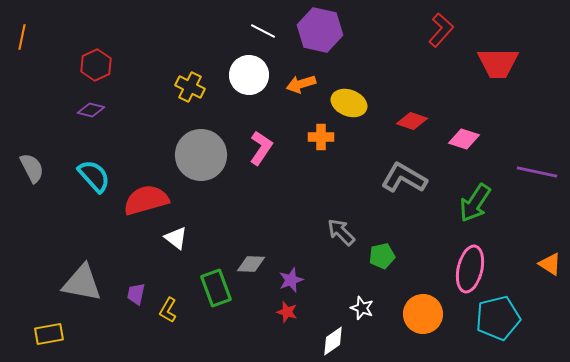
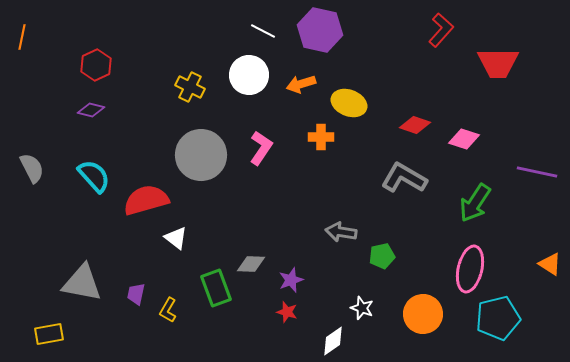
red diamond: moved 3 px right, 4 px down
gray arrow: rotated 36 degrees counterclockwise
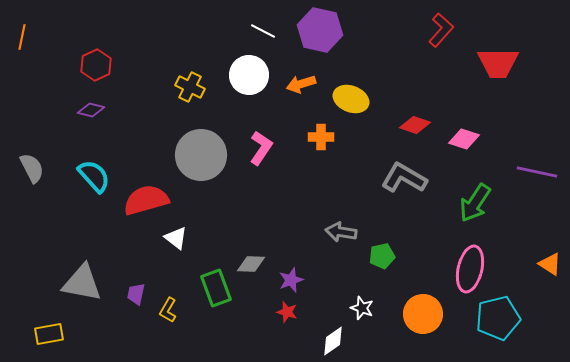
yellow ellipse: moved 2 px right, 4 px up
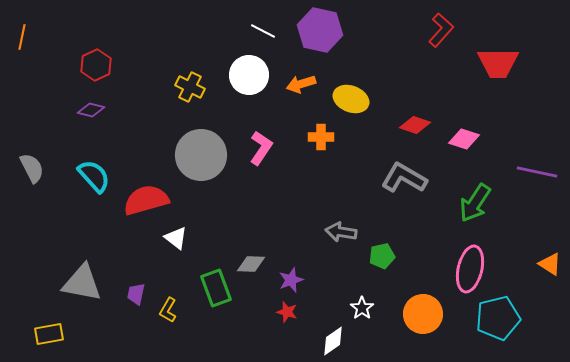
white star: rotated 15 degrees clockwise
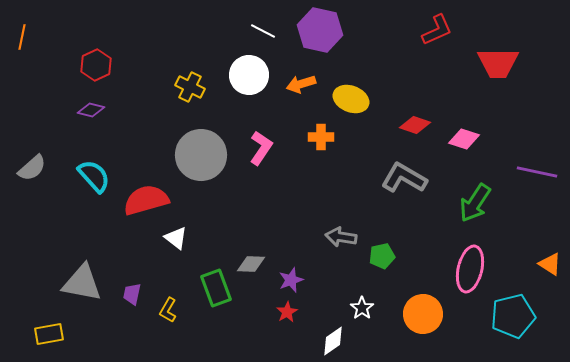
red L-shape: moved 4 px left; rotated 24 degrees clockwise
gray semicircle: rotated 76 degrees clockwise
gray arrow: moved 5 px down
purple trapezoid: moved 4 px left
red star: rotated 25 degrees clockwise
cyan pentagon: moved 15 px right, 2 px up
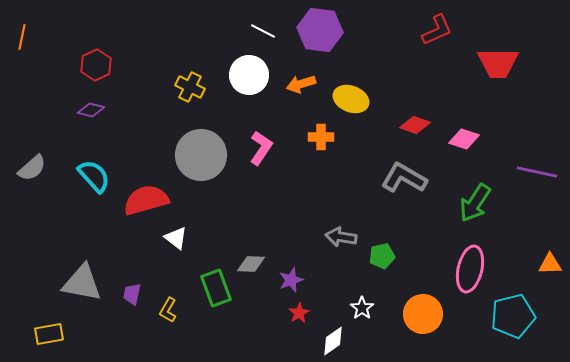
purple hexagon: rotated 6 degrees counterclockwise
orange triangle: rotated 35 degrees counterclockwise
red star: moved 12 px right, 1 px down
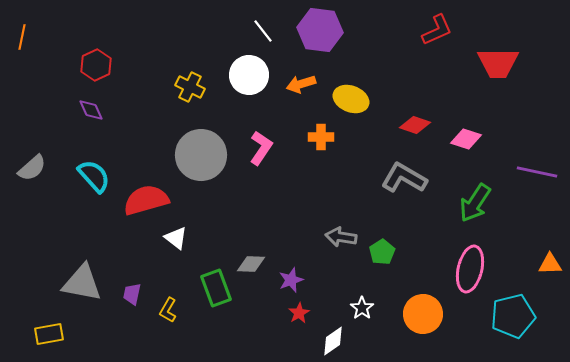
white line: rotated 25 degrees clockwise
purple diamond: rotated 52 degrees clockwise
pink diamond: moved 2 px right
green pentagon: moved 4 px up; rotated 20 degrees counterclockwise
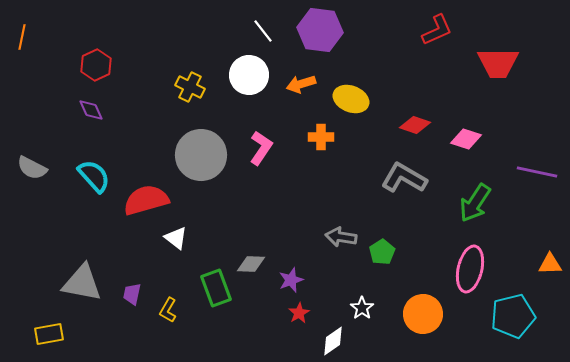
gray semicircle: rotated 68 degrees clockwise
